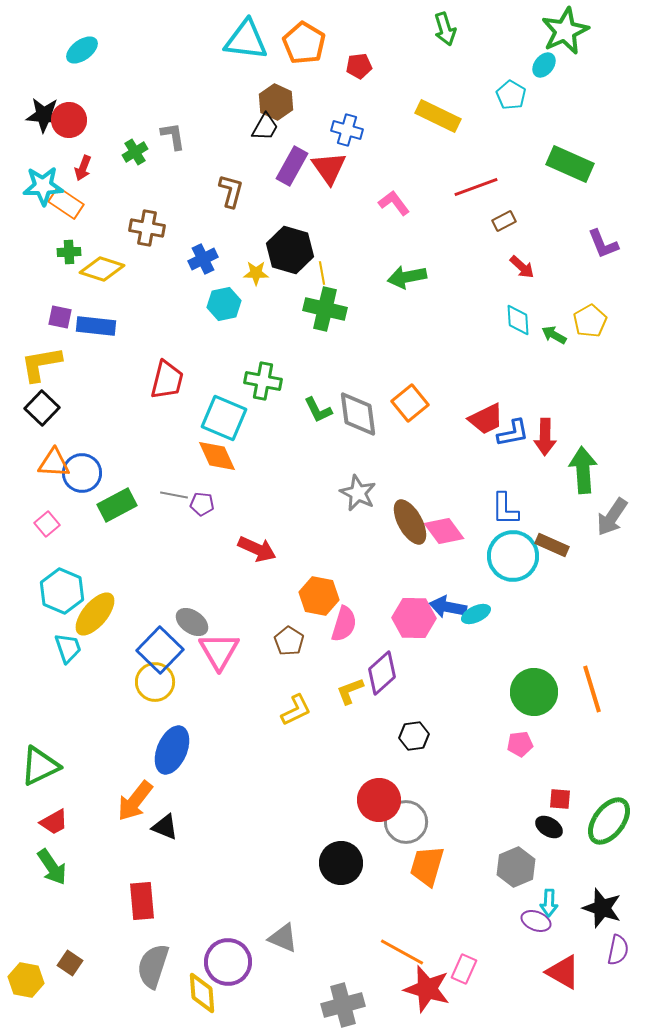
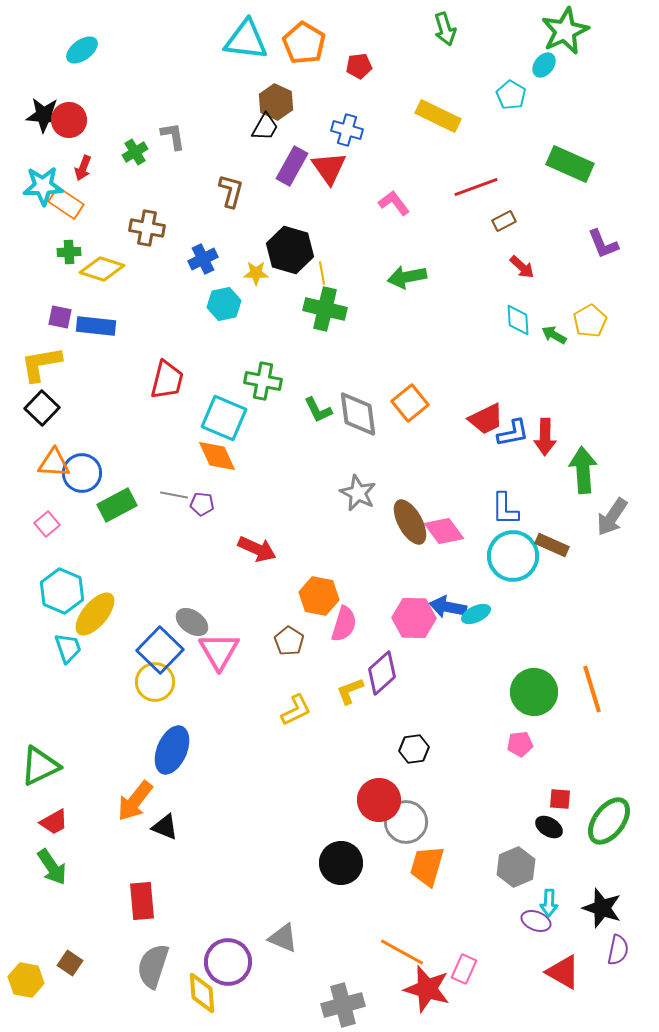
black hexagon at (414, 736): moved 13 px down
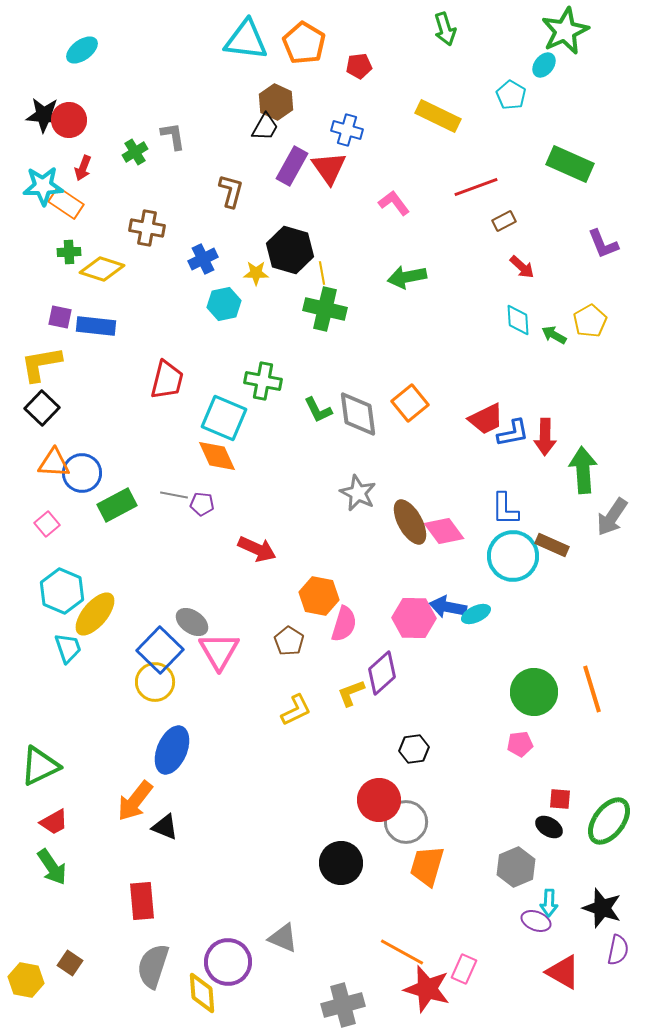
yellow L-shape at (350, 691): moved 1 px right, 2 px down
